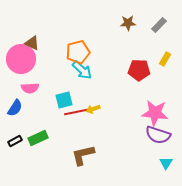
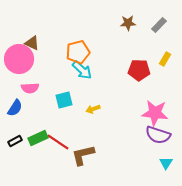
pink circle: moved 2 px left
red line: moved 18 px left, 30 px down; rotated 45 degrees clockwise
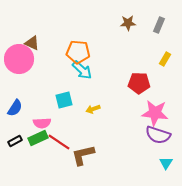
gray rectangle: rotated 21 degrees counterclockwise
orange pentagon: rotated 20 degrees clockwise
red pentagon: moved 13 px down
pink semicircle: moved 12 px right, 35 px down
red line: moved 1 px right
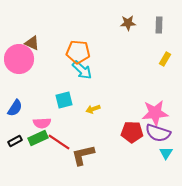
gray rectangle: rotated 21 degrees counterclockwise
red pentagon: moved 7 px left, 49 px down
pink star: rotated 12 degrees counterclockwise
purple semicircle: moved 2 px up
cyan triangle: moved 10 px up
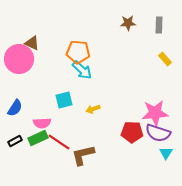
yellow rectangle: rotated 72 degrees counterclockwise
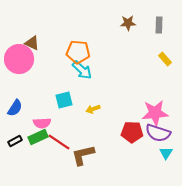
green rectangle: moved 1 px up
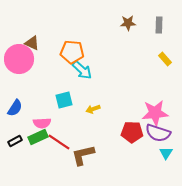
orange pentagon: moved 6 px left
